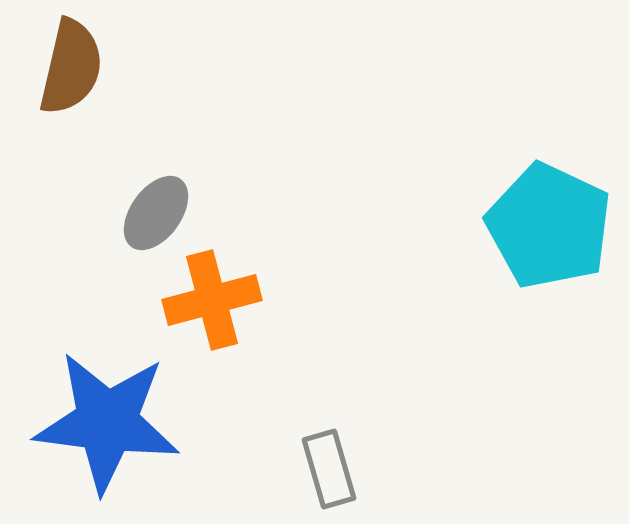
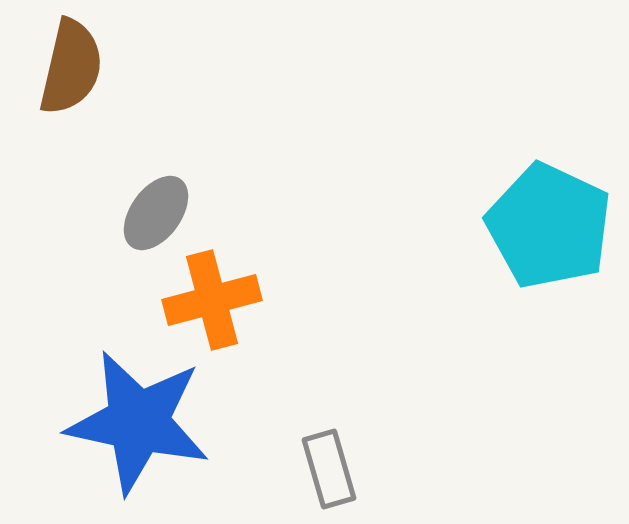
blue star: moved 31 px right; rotated 5 degrees clockwise
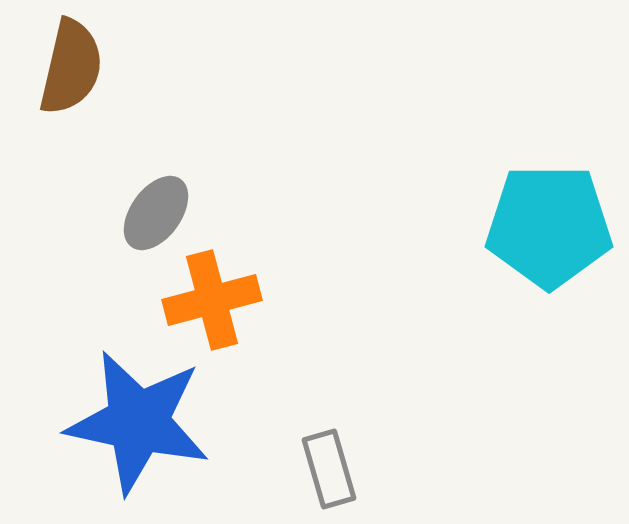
cyan pentagon: rotated 25 degrees counterclockwise
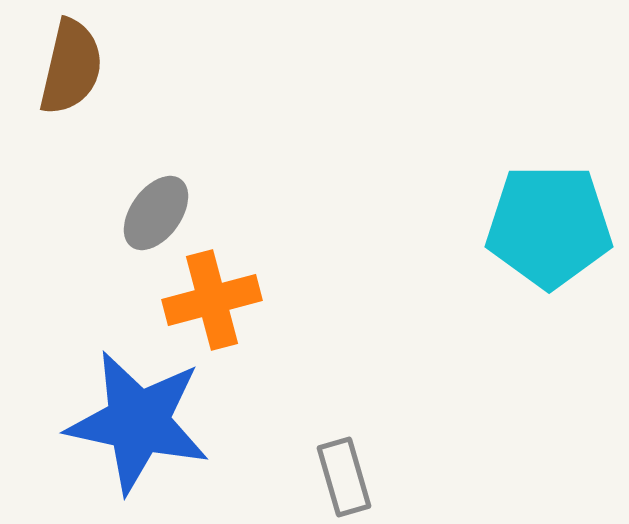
gray rectangle: moved 15 px right, 8 px down
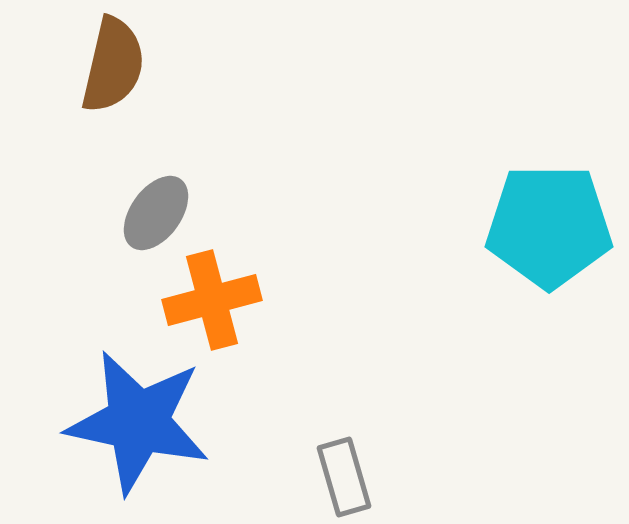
brown semicircle: moved 42 px right, 2 px up
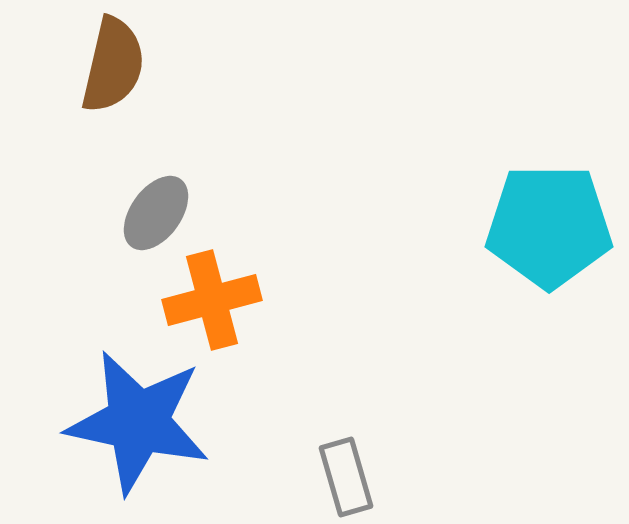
gray rectangle: moved 2 px right
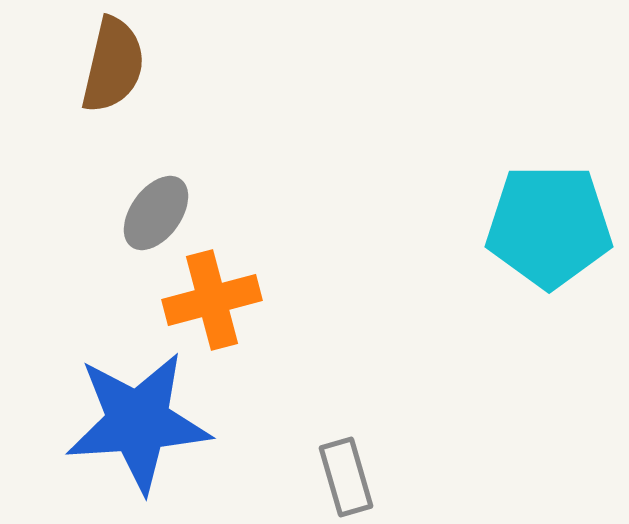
blue star: rotated 16 degrees counterclockwise
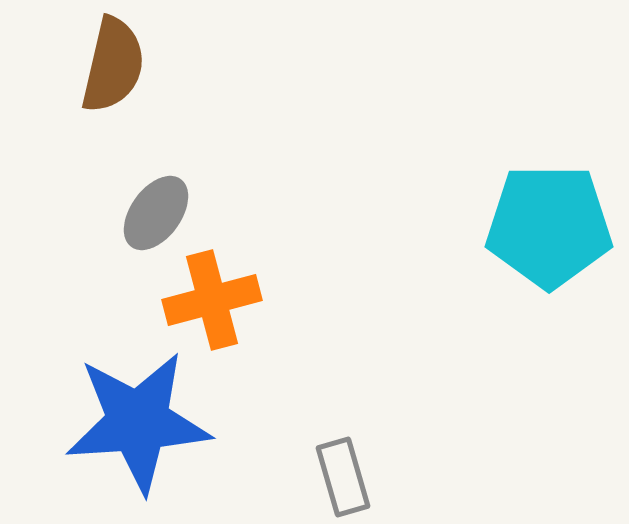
gray rectangle: moved 3 px left
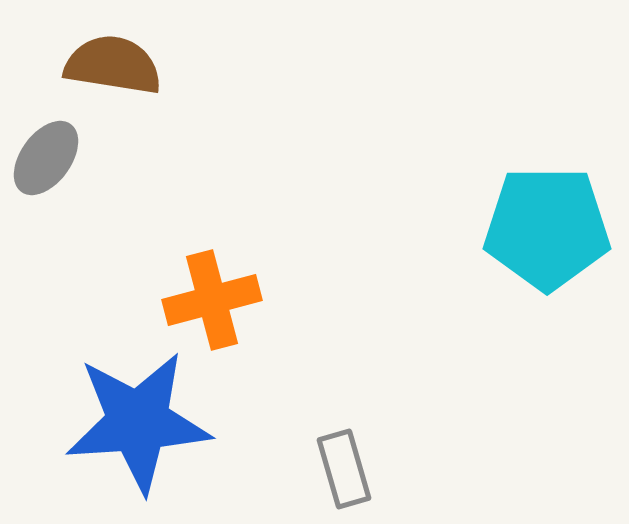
brown semicircle: rotated 94 degrees counterclockwise
gray ellipse: moved 110 px left, 55 px up
cyan pentagon: moved 2 px left, 2 px down
gray rectangle: moved 1 px right, 8 px up
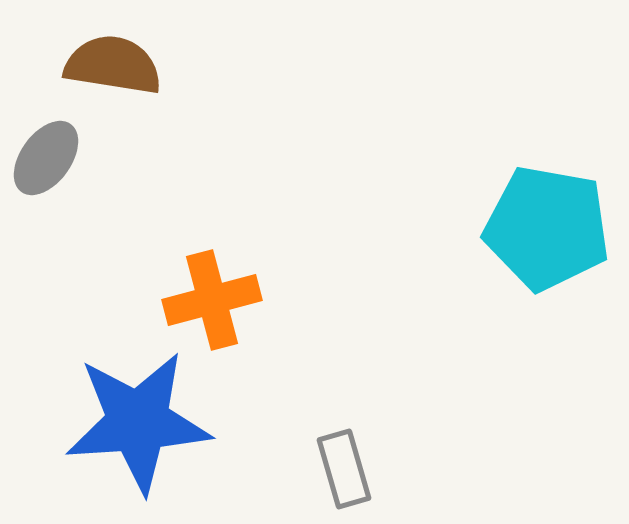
cyan pentagon: rotated 10 degrees clockwise
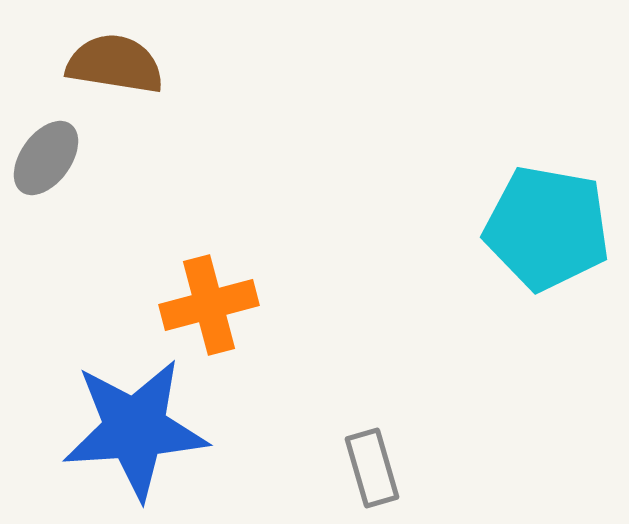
brown semicircle: moved 2 px right, 1 px up
orange cross: moved 3 px left, 5 px down
blue star: moved 3 px left, 7 px down
gray rectangle: moved 28 px right, 1 px up
